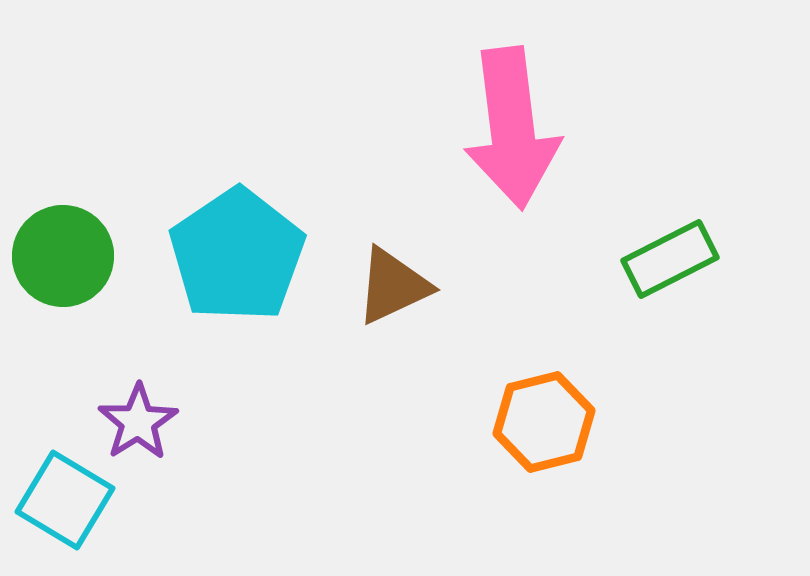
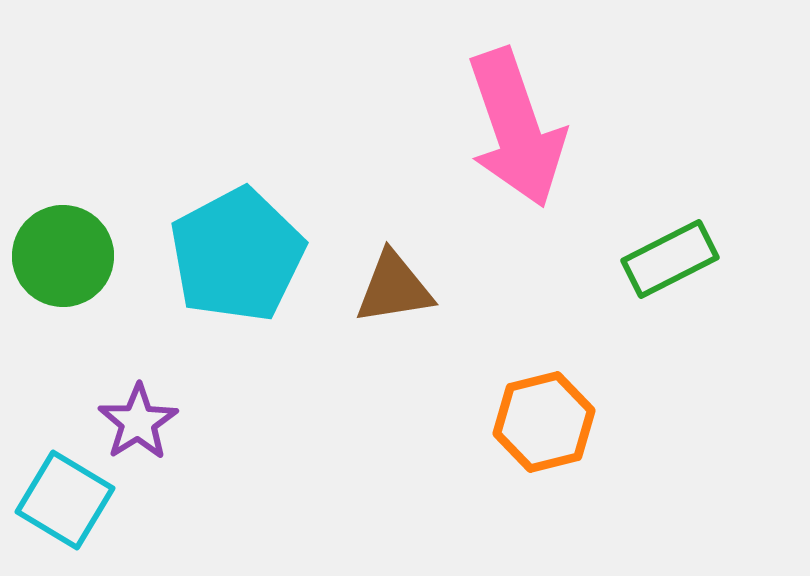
pink arrow: moved 4 px right; rotated 12 degrees counterclockwise
cyan pentagon: rotated 6 degrees clockwise
brown triangle: moved 1 px right, 2 px down; rotated 16 degrees clockwise
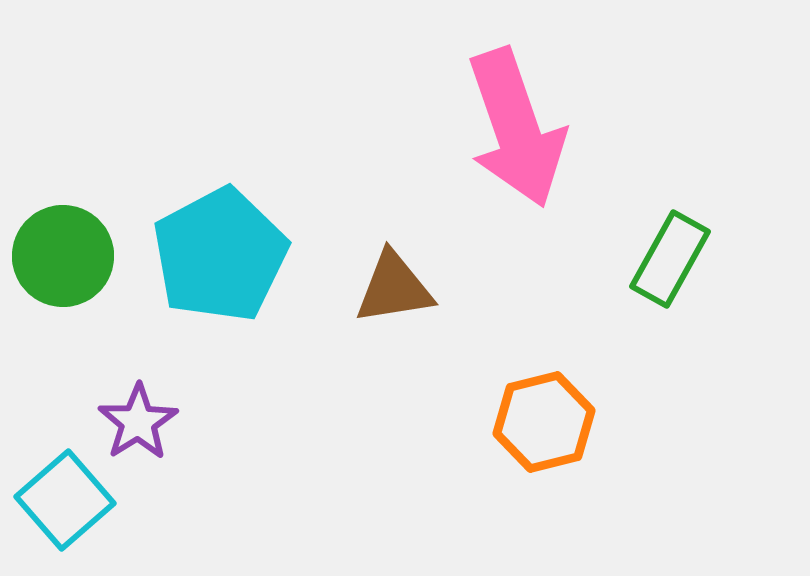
cyan pentagon: moved 17 px left
green rectangle: rotated 34 degrees counterclockwise
cyan square: rotated 18 degrees clockwise
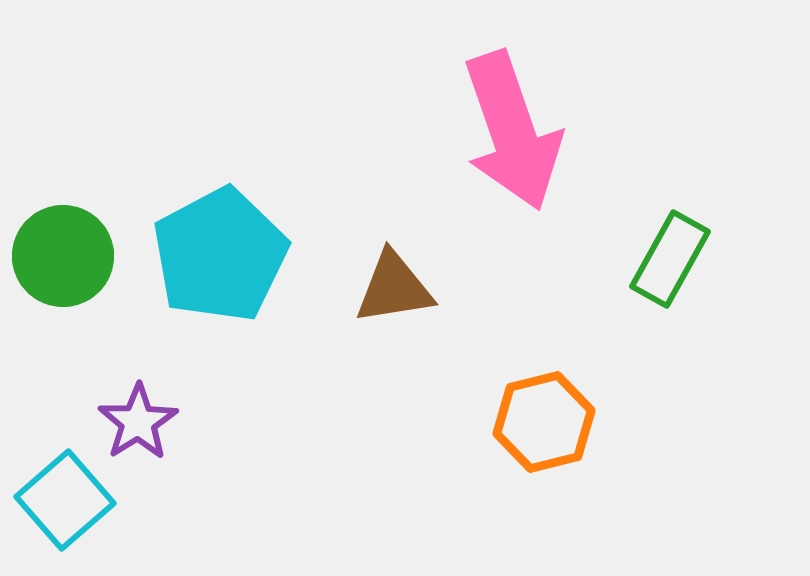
pink arrow: moved 4 px left, 3 px down
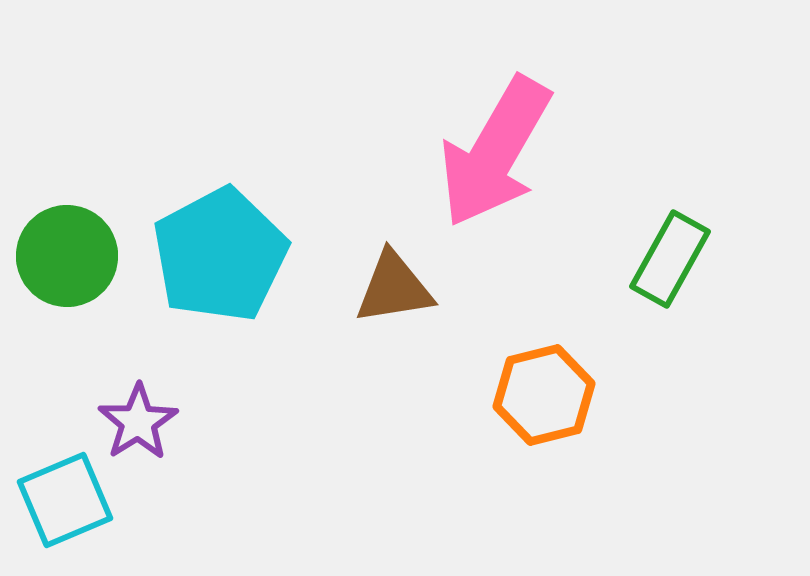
pink arrow: moved 17 px left, 21 px down; rotated 49 degrees clockwise
green circle: moved 4 px right
orange hexagon: moved 27 px up
cyan square: rotated 18 degrees clockwise
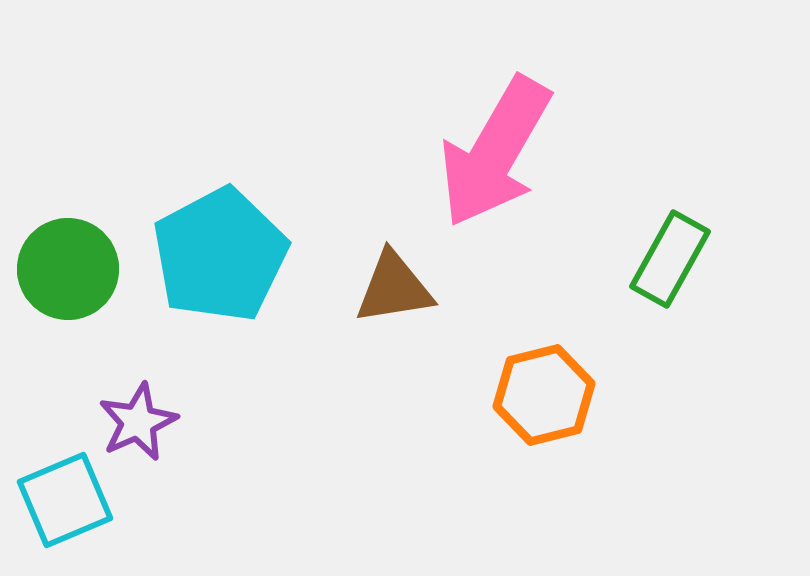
green circle: moved 1 px right, 13 px down
purple star: rotated 8 degrees clockwise
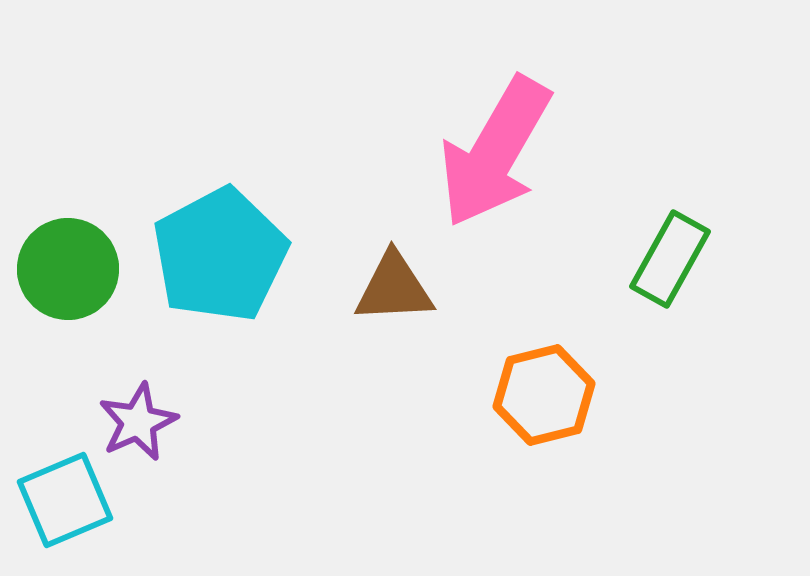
brown triangle: rotated 6 degrees clockwise
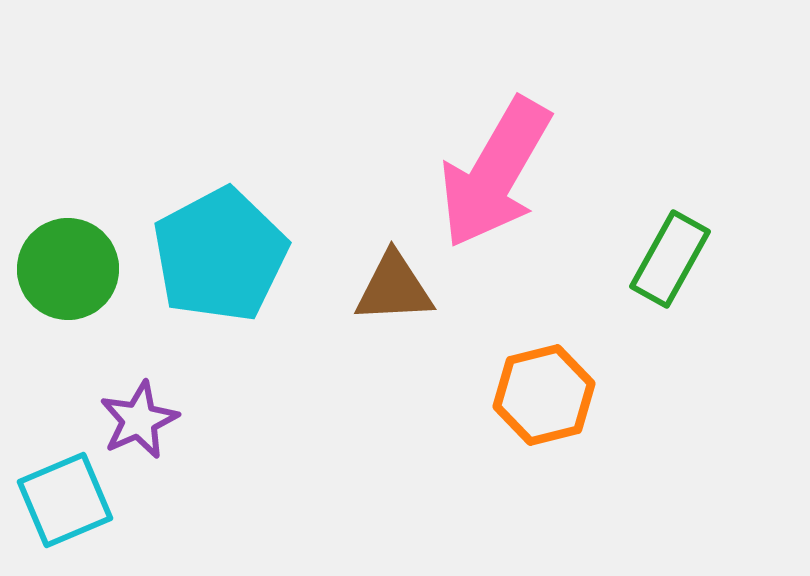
pink arrow: moved 21 px down
purple star: moved 1 px right, 2 px up
